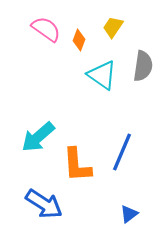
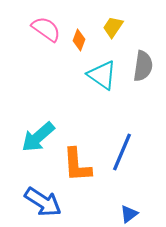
blue arrow: moved 1 px left, 2 px up
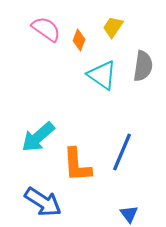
blue triangle: rotated 30 degrees counterclockwise
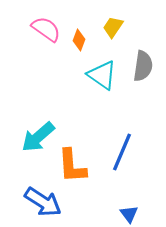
orange L-shape: moved 5 px left, 1 px down
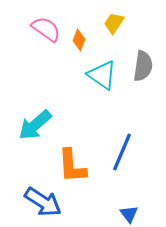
yellow trapezoid: moved 1 px right, 4 px up
cyan arrow: moved 3 px left, 12 px up
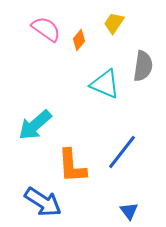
orange diamond: rotated 20 degrees clockwise
cyan triangle: moved 3 px right, 9 px down; rotated 12 degrees counterclockwise
blue line: rotated 15 degrees clockwise
blue triangle: moved 3 px up
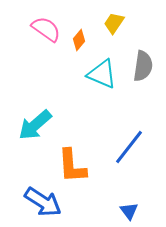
cyan triangle: moved 3 px left, 10 px up
blue line: moved 7 px right, 5 px up
